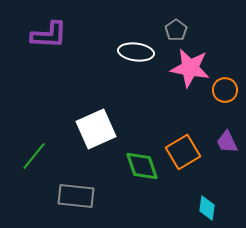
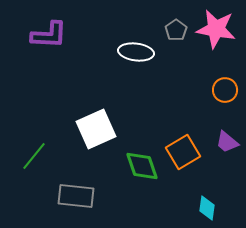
pink star: moved 26 px right, 39 px up
purple trapezoid: rotated 25 degrees counterclockwise
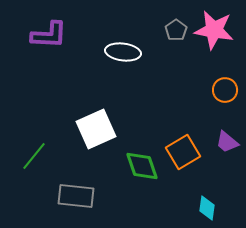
pink star: moved 2 px left, 1 px down
white ellipse: moved 13 px left
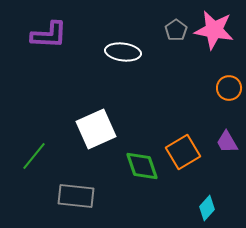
orange circle: moved 4 px right, 2 px up
purple trapezoid: rotated 20 degrees clockwise
cyan diamond: rotated 35 degrees clockwise
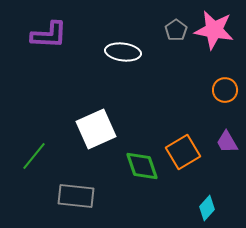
orange circle: moved 4 px left, 2 px down
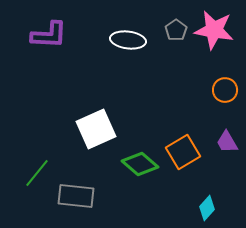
white ellipse: moved 5 px right, 12 px up
green line: moved 3 px right, 17 px down
green diamond: moved 2 px left, 2 px up; rotated 30 degrees counterclockwise
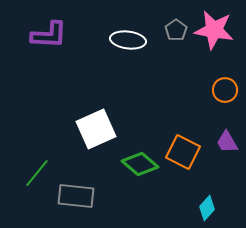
orange square: rotated 32 degrees counterclockwise
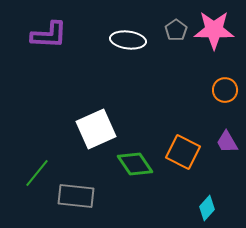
pink star: rotated 9 degrees counterclockwise
green diamond: moved 5 px left; rotated 15 degrees clockwise
